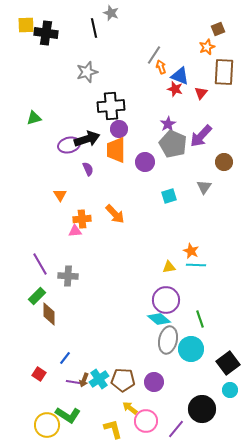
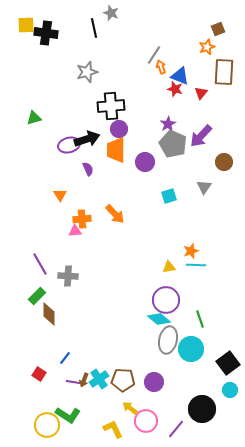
orange star at (191, 251): rotated 28 degrees clockwise
yellow L-shape at (113, 429): rotated 10 degrees counterclockwise
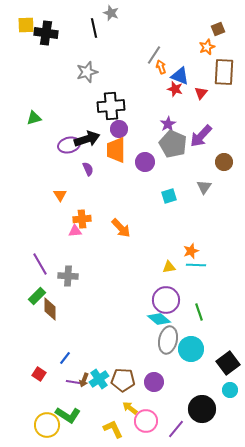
orange arrow at (115, 214): moved 6 px right, 14 px down
brown diamond at (49, 314): moved 1 px right, 5 px up
green line at (200, 319): moved 1 px left, 7 px up
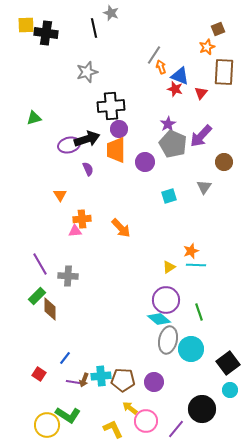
yellow triangle at (169, 267): rotated 24 degrees counterclockwise
cyan cross at (99, 379): moved 2 px right, 3 px up; rotated 30 degrees clockwise
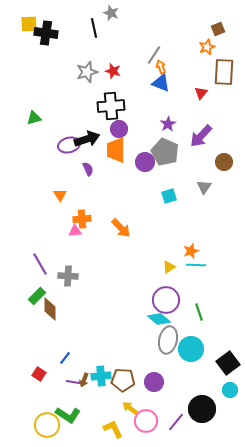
yellow square at (26, 25): moved 3 px right, 1 px up
blue triangle at (180, 76): moved 19 px left, 7 px down
red star at (175, 89): moved 62 px left, 18 px up
gray pentagon at (173, 144): moved 8 px left, 8 px down
purple line at (176, 429): moved 7 px up
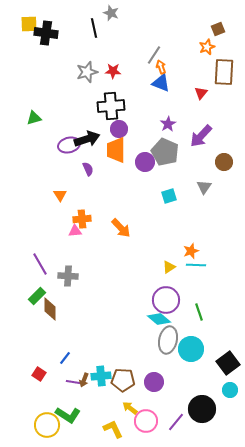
red star at (113, 71): rotated 14 degrees counterclockwise
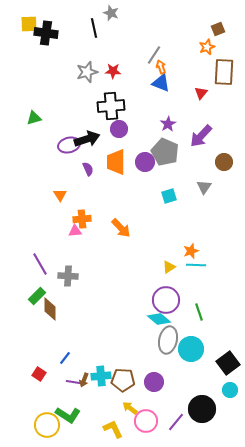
orange trapezoid at (116, 150): moved 12 px down
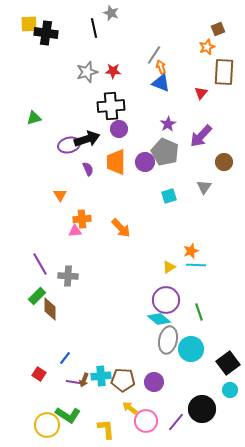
yellow L-shape at (113, 429): moved 7 px left; rotated 20 degrees clockwise
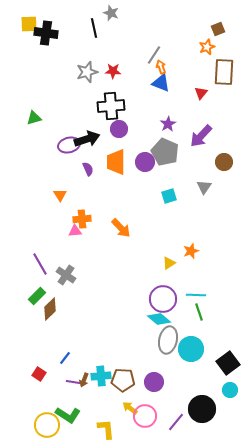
cyan line at (196, 265): moved 30 px down
yellow triangle at (169, 267): moved 4 px up
gray cross at (68, 276): moved 2 px left, 1 px up; rotated 30 degrees clockwise
purple circle at (166, 300): moved 3 px left, 1 px up
brown diamond at (50, 309): rotated 45 degrees clockwise
pink circle at (146, 421): moved 1 px left, 5 px up
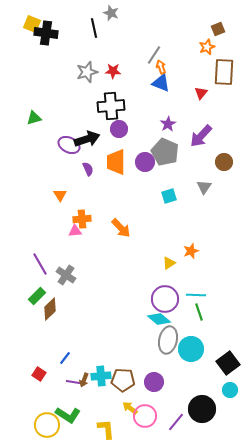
yellow square at (29, 24): moved 3 px right; rotated 24 degrees clockwise
purple ellipse at (69, 145): rotated 40 degrees clockwise
purple circle at (163, 299): moved 2 px right
